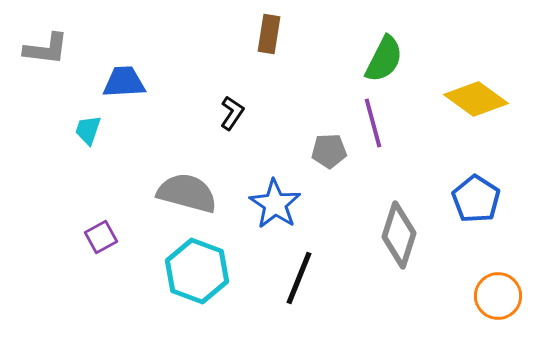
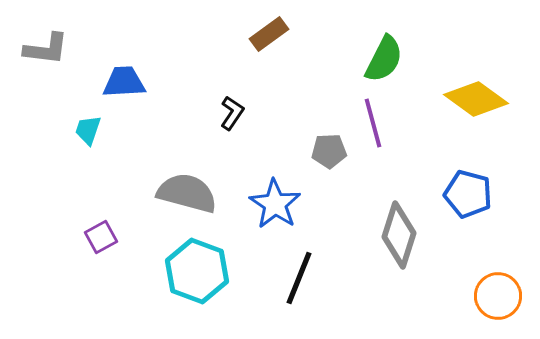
brown rectangle: rotated 45 degrees clockwise
blue pentagon: moved 8 px left, 5 px up; rotated 18 degrees counterclockwise
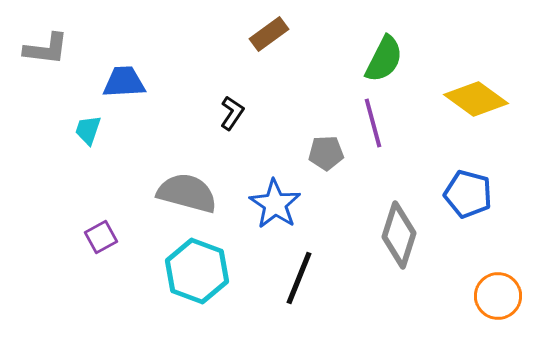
gray pentagon: moved 3 px left, 2 px down
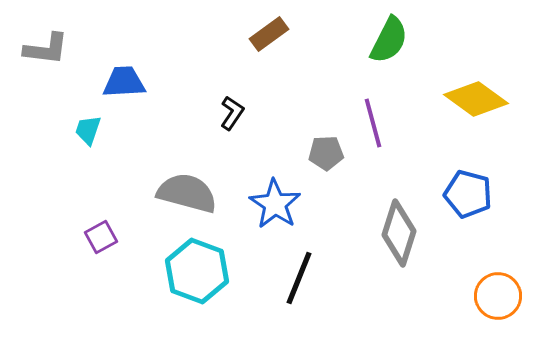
green semicircle: moved 5 px right, 19 px up
gray diamond: moved 2 px up
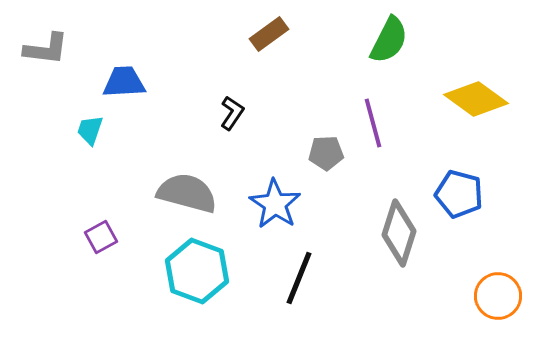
cyan trapezoid: moved 2 px right
blue pentagon: moved 9 px left
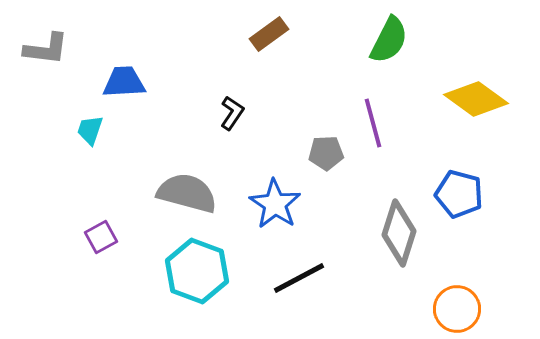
black line: rotated 40 degrees clockwise
orange circle: moved 41 px left, 13 px down
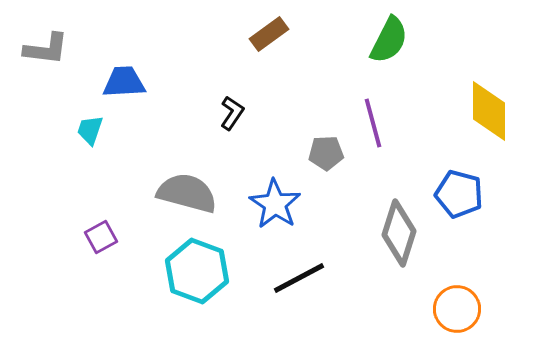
yellow diamond: moved 13 px right, 12 px down; rotated 54 degrees clockwise
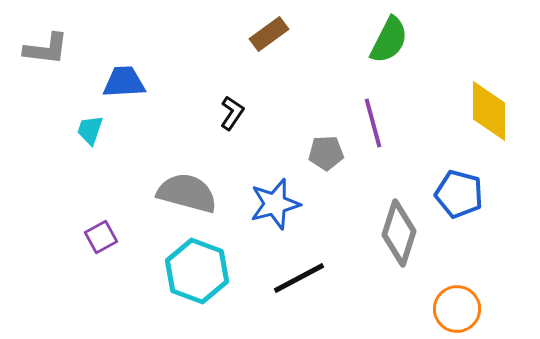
blue star: rotated 24 degrees clockwise
